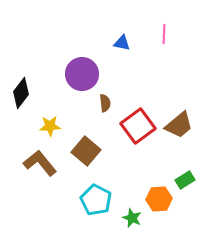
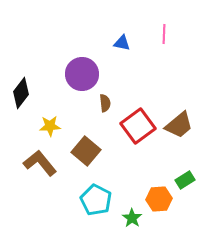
green star: rotated 12 degrees clockwise
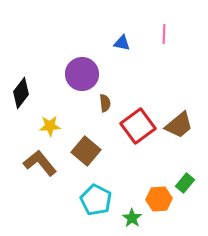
green rectangle: moved 3 px down; rotated 18 degrees counterclockwise
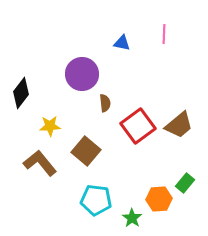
cyan pentagon: rotated 20 degrees counterclockwise
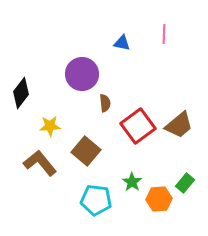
green star: moved 36 px up
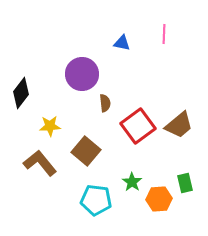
green rectangle: rotated 54 degrees counterclockwise
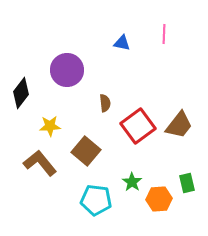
purple circle: moved 15 px left, 4 px up
brown trapezoid: rotated 12 degrees counterclockwise
green rectangle: moved 2 px right
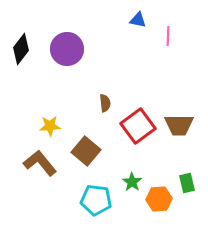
pink line: moved 4 px right, 2 px down
blue triangle: moved 16 px right, 23 px up
purple circle: moved 21 px up
black diamond: moved 44 px up
brown trapezoid: rotated 52 degrees clockwise
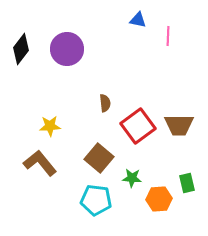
brown square: moved 13 px right, 7 px down
green star: moved 4 px up; rotated 30 degrees counterclockwise
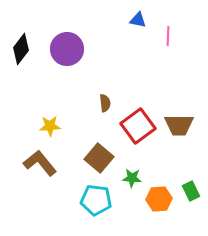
green rectangle: moved 4 px right, 8 px down; rotated 12 degrees counterclockwise
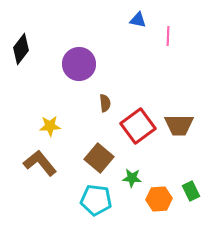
purple circle: moved 12 px right, 15 px down
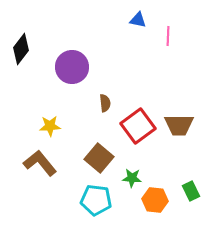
purple circle: moved 7 px left, 3 px down
orange hexagon: moved 4 px left, 1 px down; rotated 10 degrees clockwise
